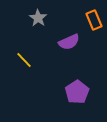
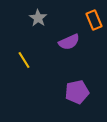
yellow line: rotated 12 degrees clockwise
purple pentagon: rotated 20 degrees clockwise
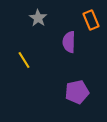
orange rectangle: moved 3 px left
purple semicircle: rotated 115 degrees clockwise
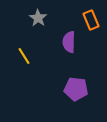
yellow line: moved 4 px up
purple pentagon: moved 1 px left, 3 px up; rotated 20 degrees clockwise
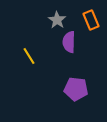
gray star: moved 19 px right, 2 px down
yellow line: moved 5 px right
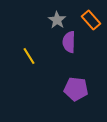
orange rectangle: rotated 18 degrees counterclockwise
